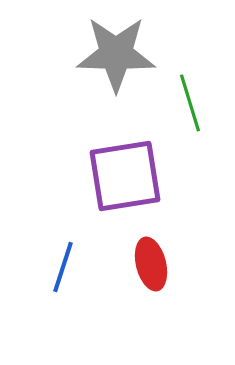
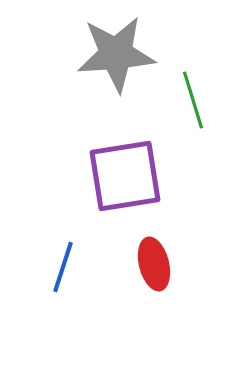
gray star: rotated 6 degrees counterclockwise
green line: moved 3 px right, 3 px up
red ellipse: moved 3 px right
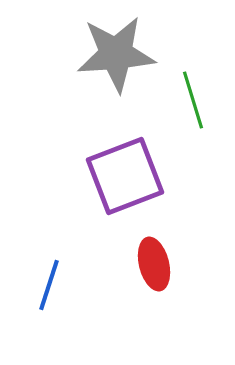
purple square: rotated 12 degrees counterclockwise
blue line: moved 14 px left, 18 px down
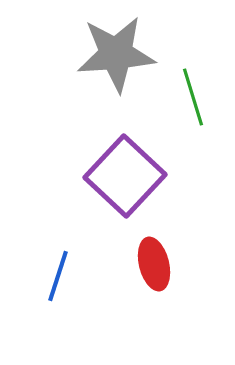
green line: moved 3 px up
purple square: rotated 26 degrees counterclockwise
blue line: moved 9 px right, 9 px up
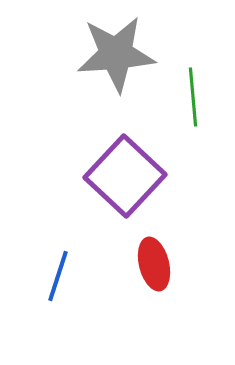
green line: rotated 12 degrees clockwise
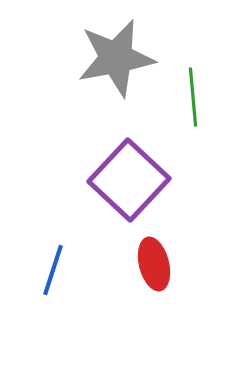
gray star: moved 4 px down; rotated 6 degrees counterclockwise
purple square: moved 4 px right, 4 px down
blue line: moved 5 px left, 6 px up
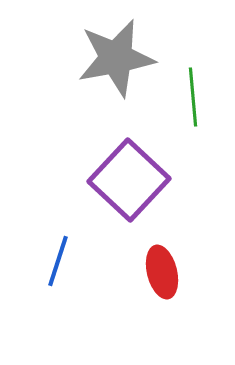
red ellipse: moved 8 px right, 8 px down
blue line: moved 5 px right, 9 px up
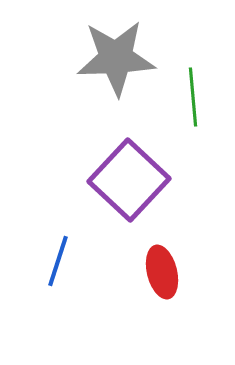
gray star: rotated 8 degrees clockwise
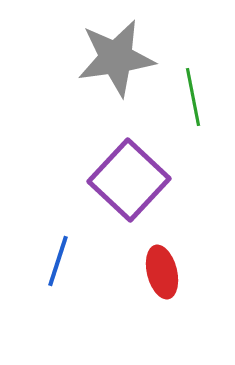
gray star: rotated 6 degrees counterclockwise
green line: rotated 6 degrees counterclockwise
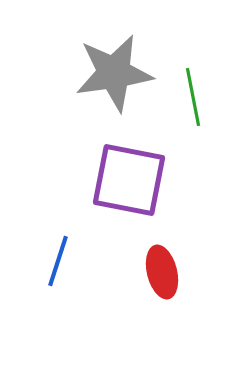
gray star: moved 2 px left, 15 px down
purple square: rotated 32 degrees counterclockwise
